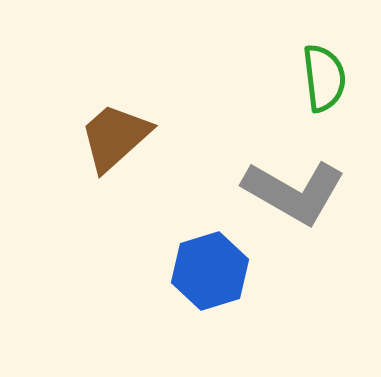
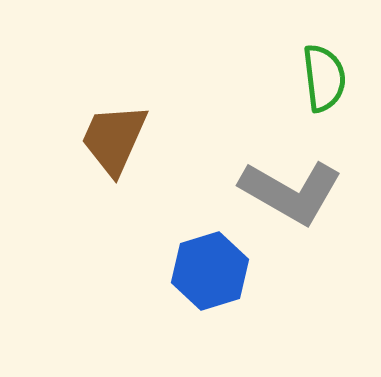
brown trapezoid: moved 1 px left, 2 px down; rotated 24 degrees counterclockwise
gray L-shape: moved 3 px left
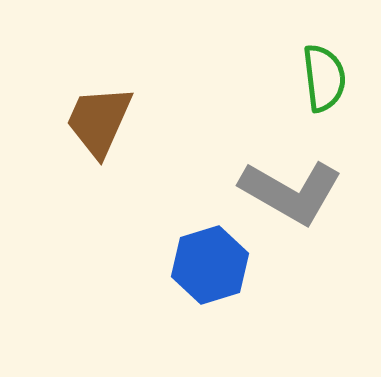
brown trapezoid: moved 15 px left, 18 px up
blue hexagon: moved 6 px up
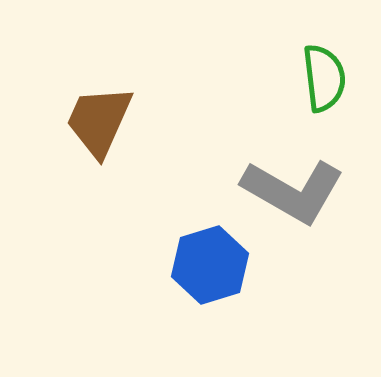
gray L-shape: moved 2 px right, 1 px up
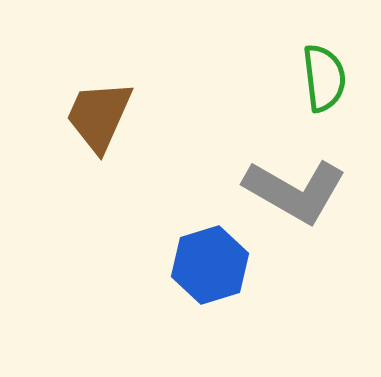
brown trapezoid: moved 5 px up
gray L-shape: moved 2 px right
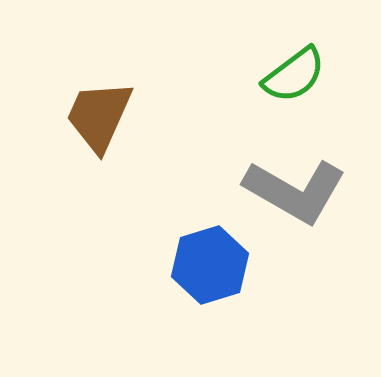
green semicircle: moved 30 px left, 3 px up; rotated 60 degrees clockwise
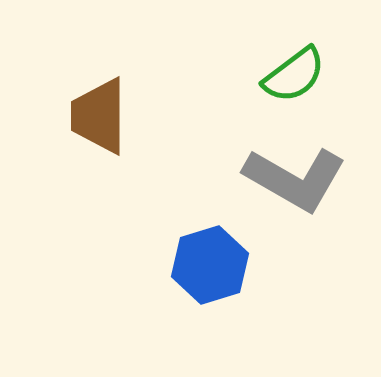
brown trapezoid: rotated 24 degrees counterclockwise
gray L-shape: moved 12 px up
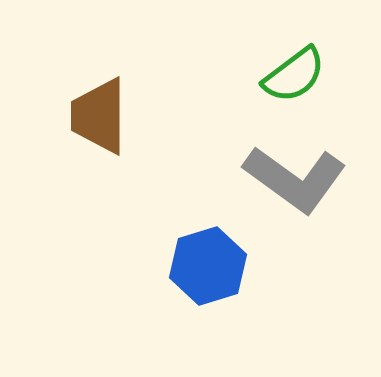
gray L-shape: rotated 6 degrees clockwise
blue hexagon: moved 2 px left, 1 px down
